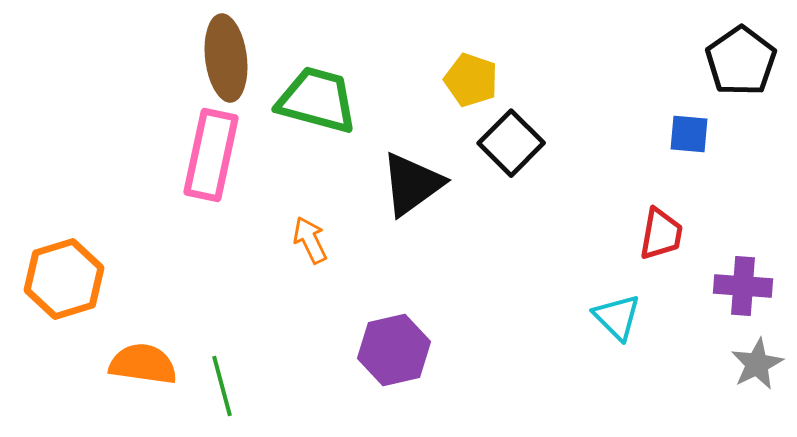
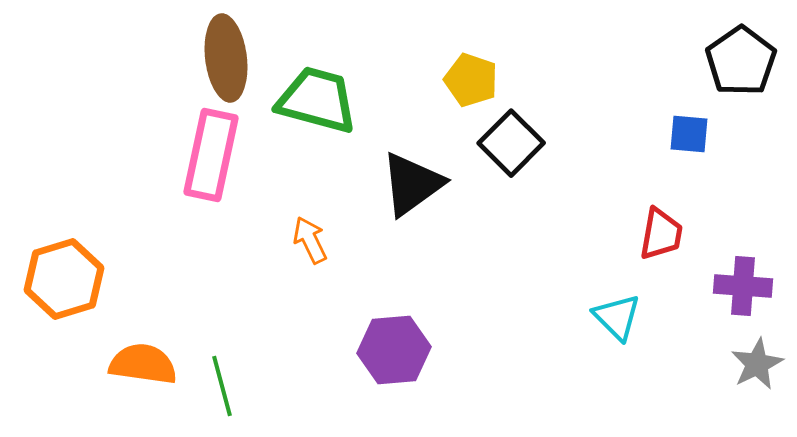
purple hexagon: rotated 8 degrees clockwise
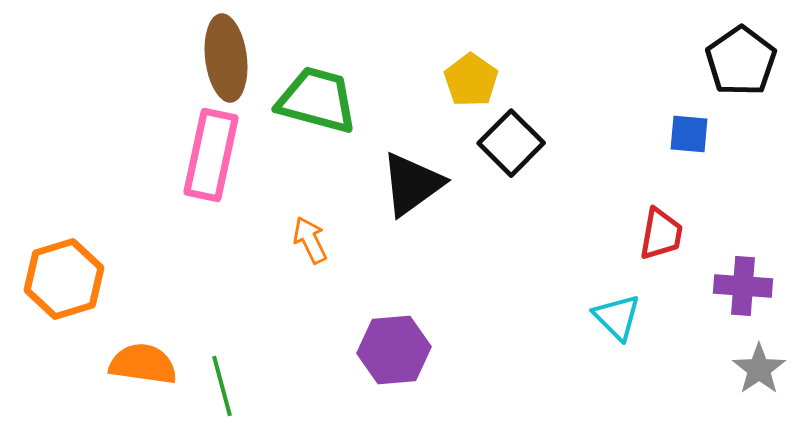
yellow pentagon: rotated 16 degrees clockwise
gray star: moved 2 px right, 5 px down; rotated 8 degrees counterclockwise
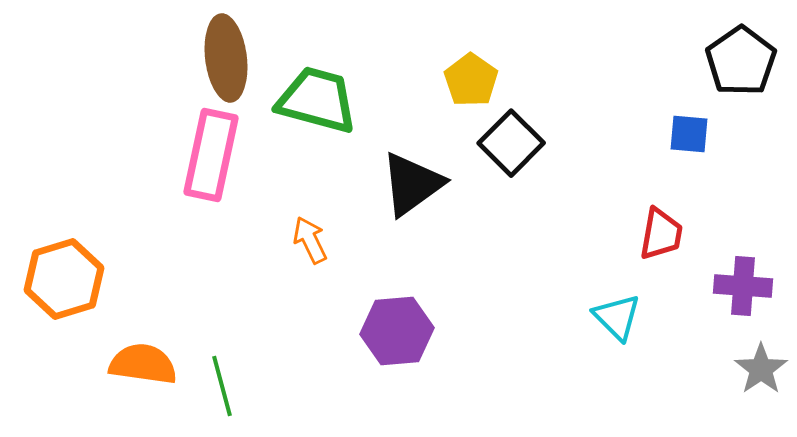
purple hexagon: moved 3 px right, 19 px up
gray star: moved 2 px right
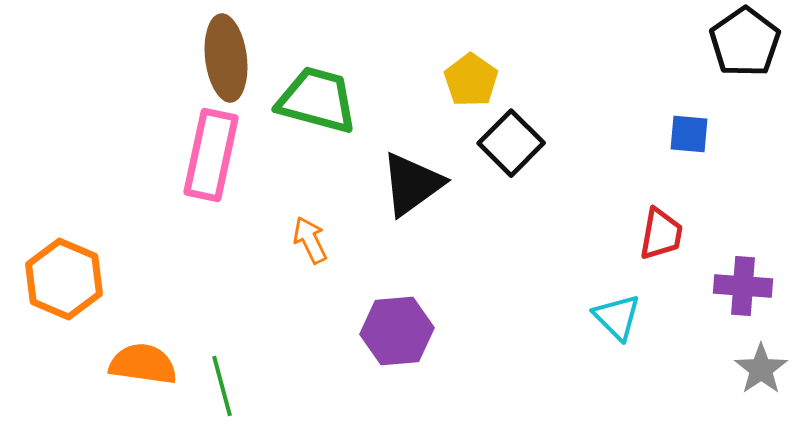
black pentagon: moved 4 px right, 19 px up
orange hexagon: rotated 20 degrees counterclockwise
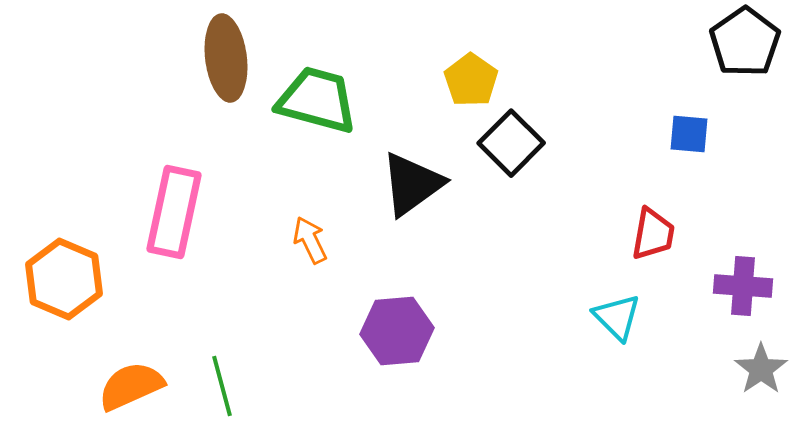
pink rectangle: moved 37 px left, 57 px down
red trapezoid: moved 8 px left
orange semicircle: moved 12 px left, 22 px down; rotated 32 degrees counterclockwise
